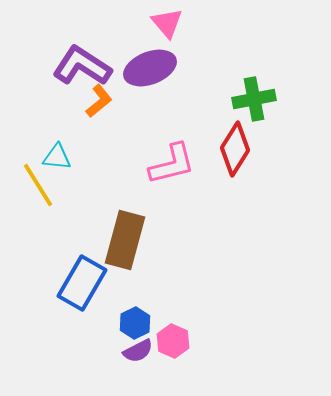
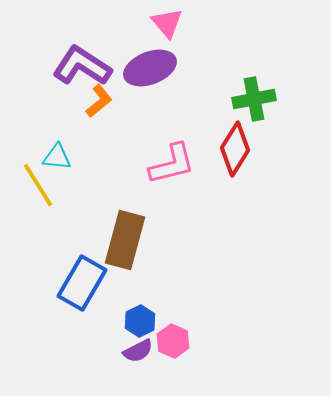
blue hexagon: moved 5 px right, 2 px up
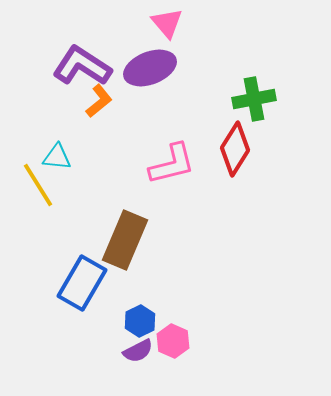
brown rectangle: rotated 8 degrees clockwise
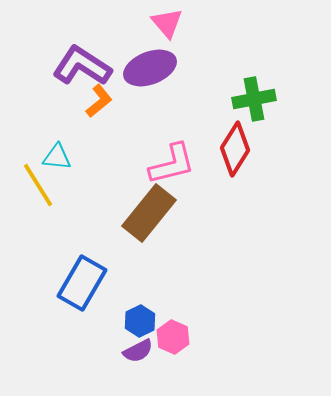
brown rectangle: moved 24 px right, 27 px up; rotated 16 degrees clockwise
pink hexagon: moved 4 px up
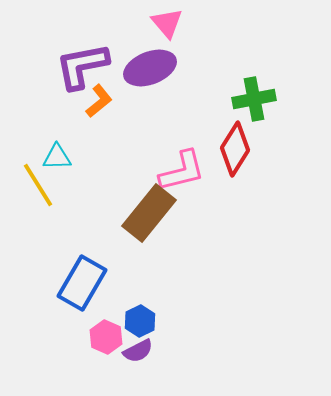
purple L-shape: rotated 44 degrees counterclockwise
cyan triangle: rotated 8 degrees counterclockwise
pink L-shape: moved 10 px right, 7 px down
pink hexagon: moved 67 px left
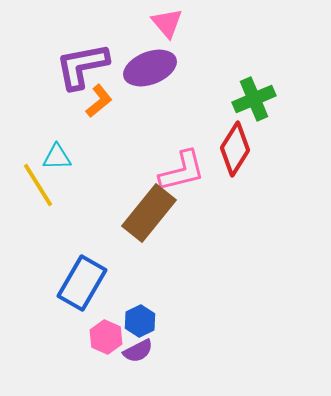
green cross: rotated 12 degrees counterclockwise
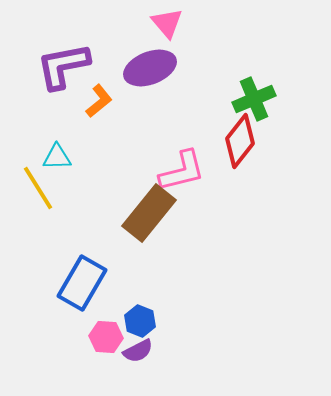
purple L-shape: moved 19 px left
red diamond: moved 5 px right, 8 px up; rotated 6 degrees clockwise
yellow line: moved 3 px down
blue hexagon: rotated 12 degrees counterclockwise
pink hexagon: rotated 20 degrees counterclockwise
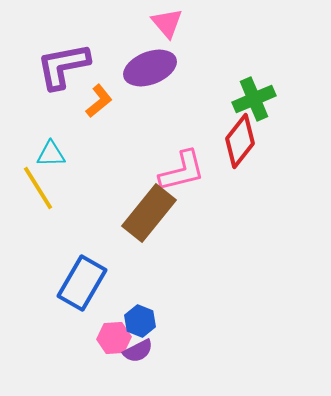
cyan triangle: moved 6 px left, 3 px up
pink hexagon: moved 8 px right, 1 px down; rotated 8 degrees counterclockwise
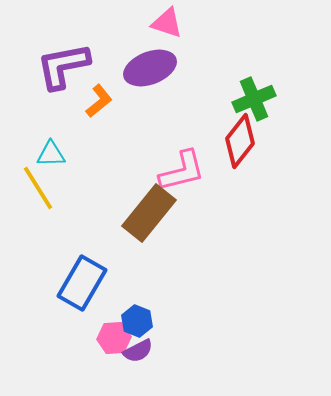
pink triangle: rotated 32 degrees counterclockwise
blue hexagon: moved 3 px left
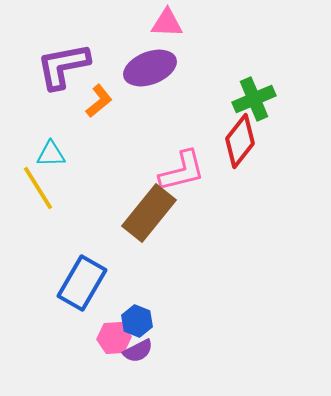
pink triangle: rotated 16 degrees counterclockwise
